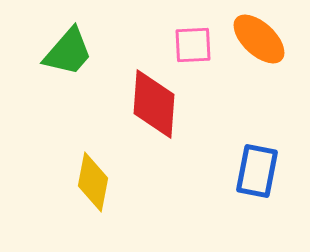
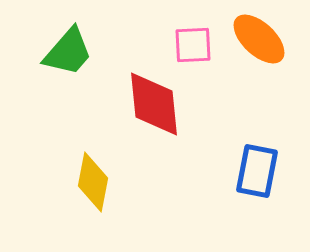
red diamond: rotated 10 degrees counterclockwise
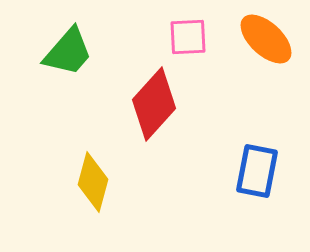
orange ellipse: moved 7 px right
pink square: moved 5 px left, 8 px up
red diamond: rotated 48 degrees clockwise
yellow diamond: rotated 4 degrees clockwise
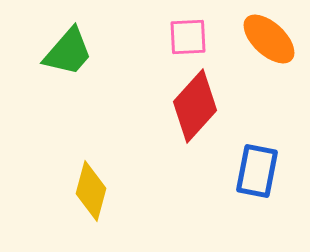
orange ellipse: moved 3 px right
red diamond: moved 41 px right, 2 px down
yellow diamond: moved 2 px left, 9 px down
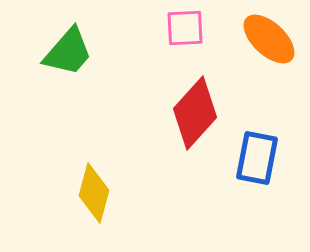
pink square: moved 3 px left, 9 px up
red diamond: moved 7 px down
blue rectangle: moved 13 px up
yellow diamond: moved 3 px right, 2 px down
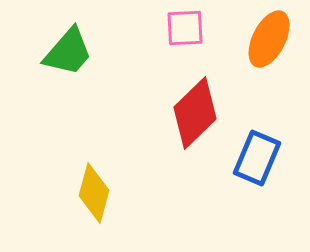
orange ellipse: rotated 74 degrees clockwise
red diamond: rotated 4 degrees clockwise
blue rectangle: rotated 12 degrees clockwise
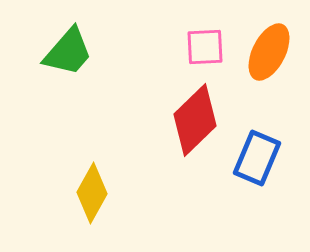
pink square: moved 20 px right, 19 px down
orange ellipse: moved 13 px down
red diamond: moved 7 px down
yellow diamond: moved 2 px left; rotated 14 degrees clockwise
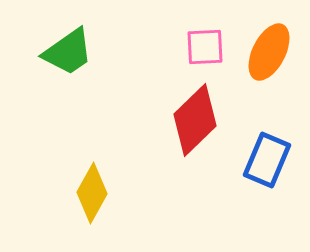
green trapezoid: rotated 14 degrees clockwise
blue rectangle: moved 10 px right, 2 px down
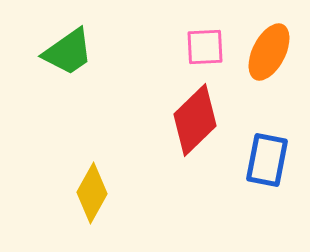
blue rectangle: rotated 12 degrees counterclockwise
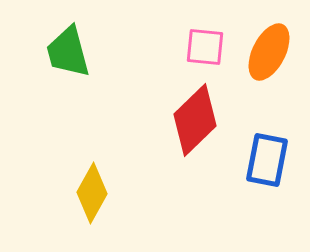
pink square: rotated 9 degrees clockwise
green trapezoid: rotated 110 degrees clockwise
